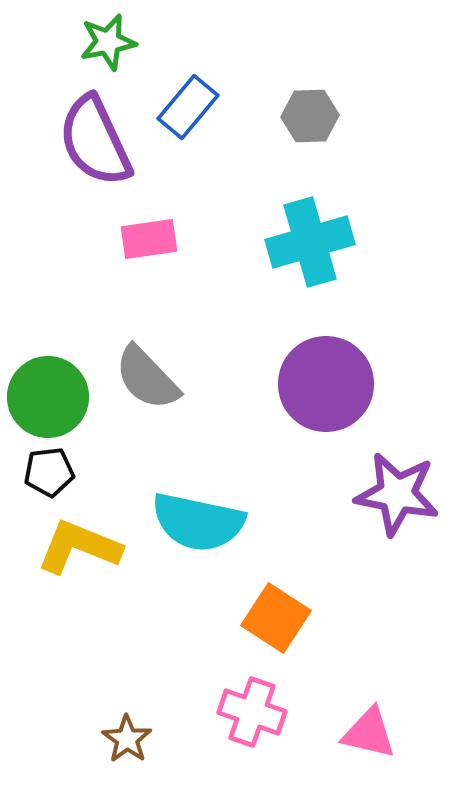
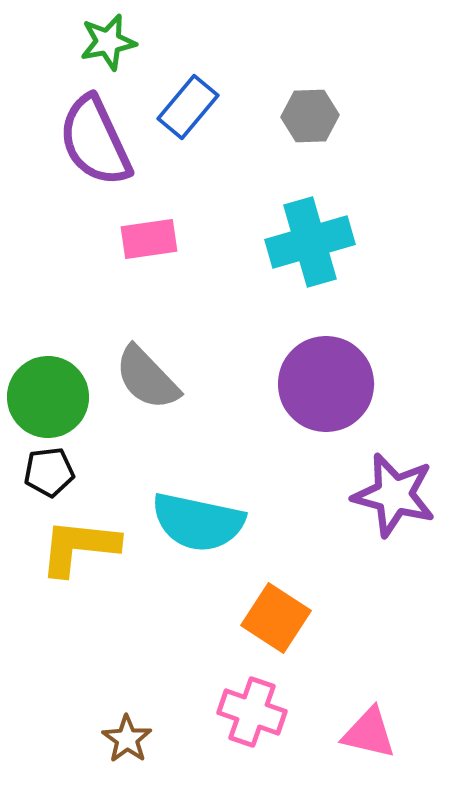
purple star: moved 3 px left, 1 px down; rotated 4 degrees clockwise
yellow L-shape: rotated 16 degrees counterclockwise
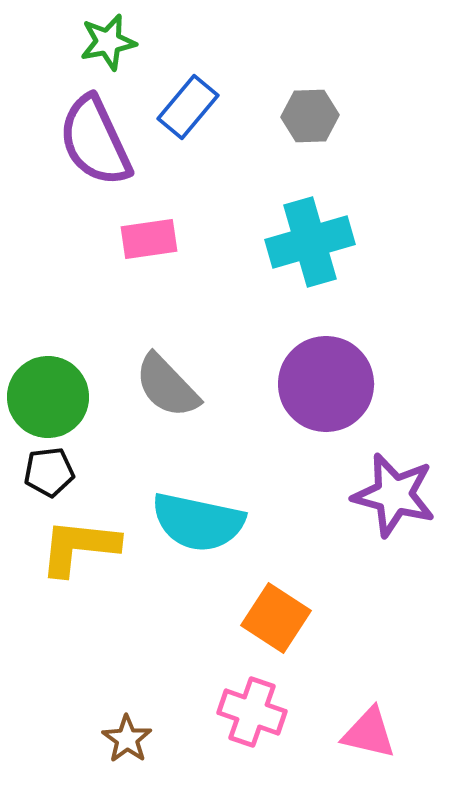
gray semicircle: moved 20 px right, 8 px down
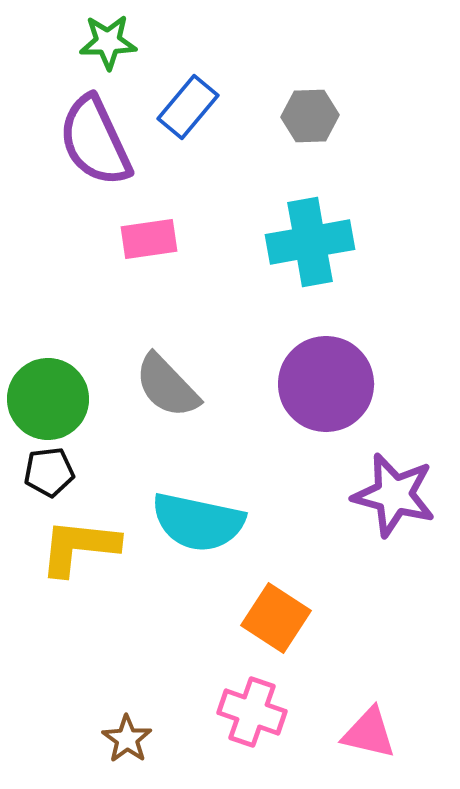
green star: rotated 10 degrees clockwise
cyan cross: rotated 6 degrees clockwise
green circle: moved 2 px down
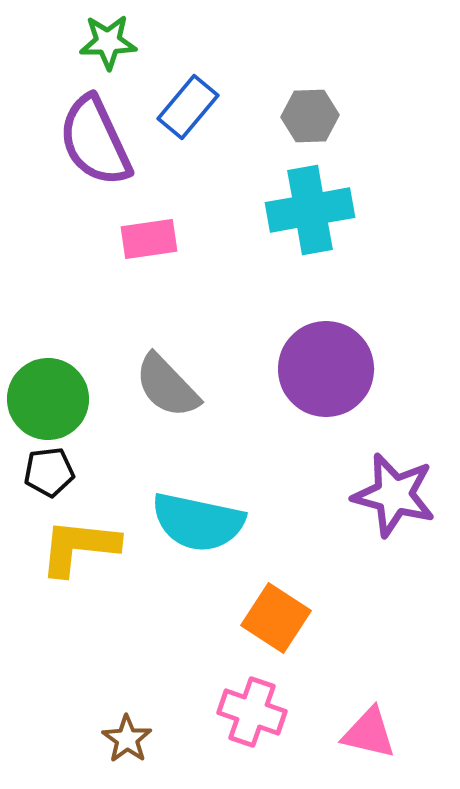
cyan cross: moved 32 px up
purple circle: moved 15 px up
